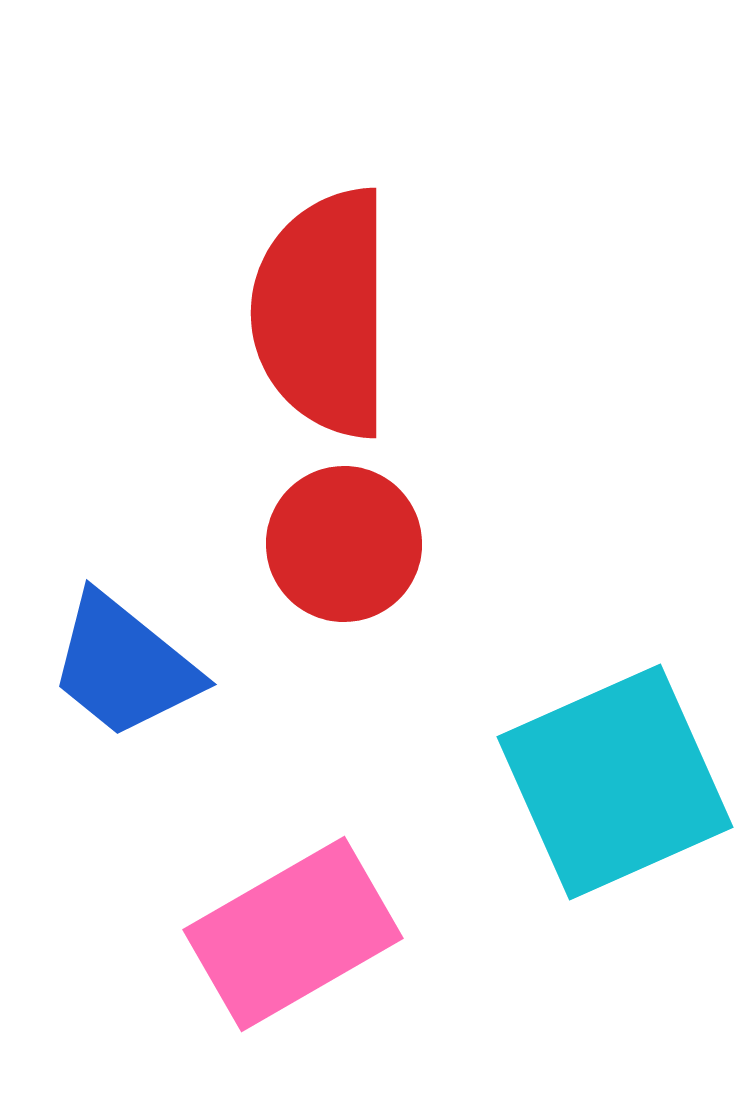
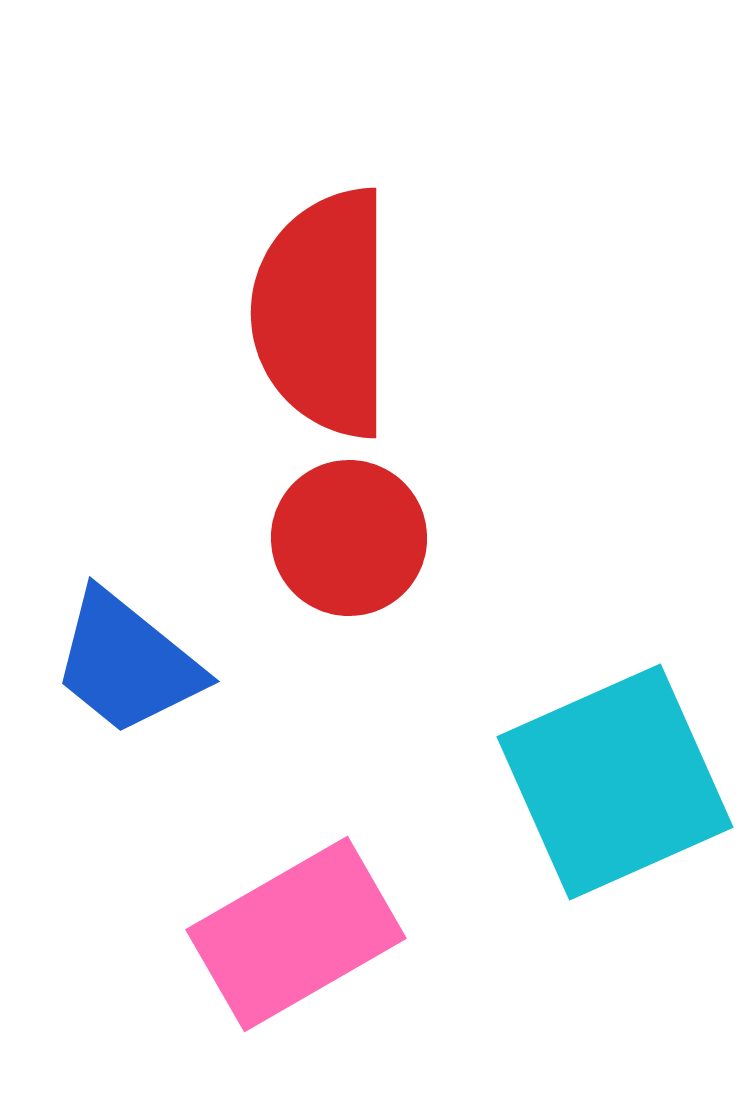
red circle: moved 5 px right, 6 px up
blue trapezoid: moved 3 px right, 3 px up
pink rectangle: moved 3 px right
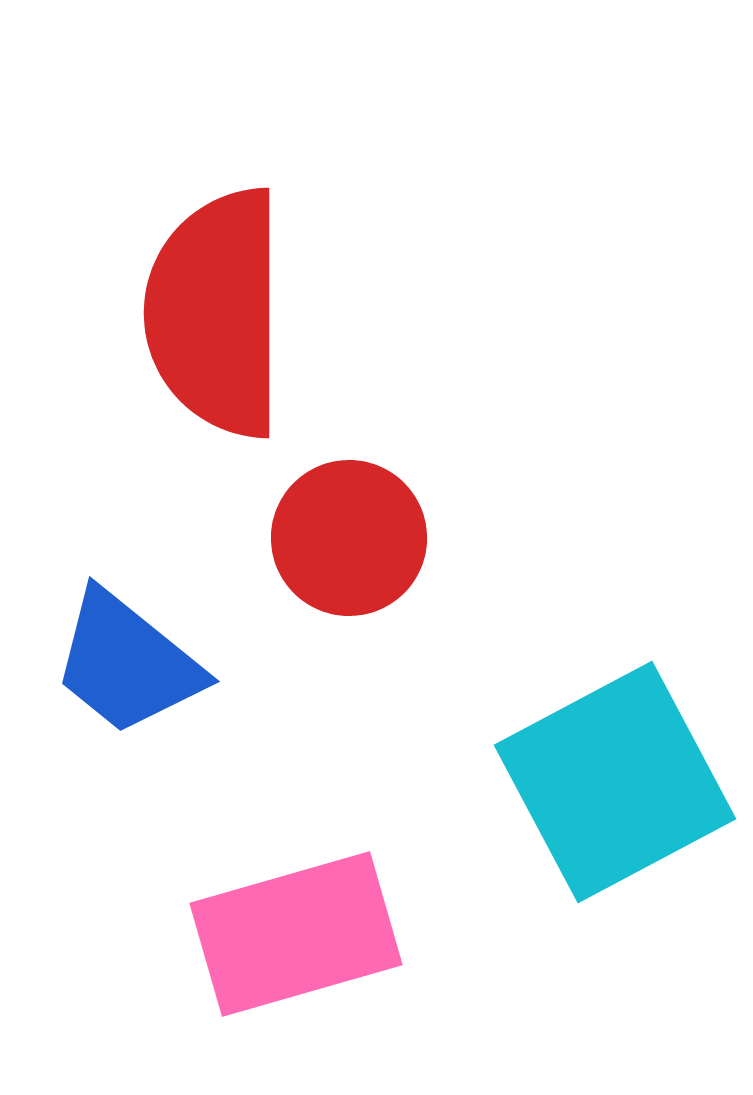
red semicircle: moved 107 px left
cyan square: rotated 4 degrees counterclockwise
pink rectangle: rotated 14 degrees clockwise
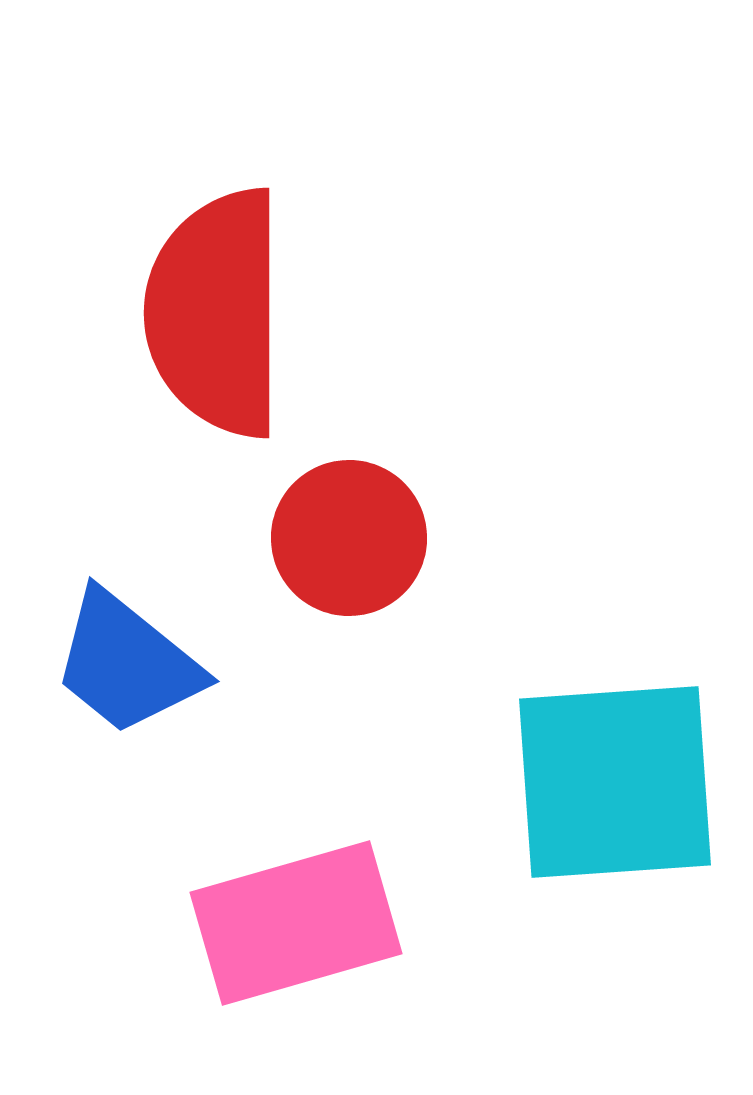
cyan square: rotated 24 degrees clockwise
pink rectangle: moved 11 px up
